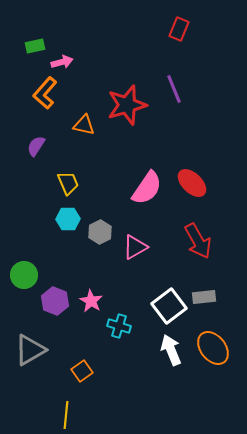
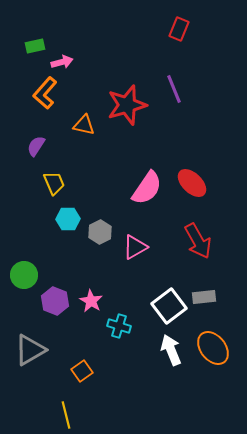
yellow trapezoid: moved 14 px left
yellow line: rotated 20 degrees counterclockwise
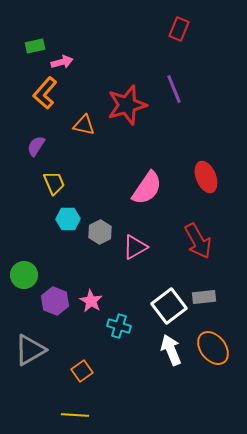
red ellipse: moved 14 px right, 6 px up; rotated 24 degrees clockwise
yellow line: moved 9 px right; rotated 72 degrees counterclockwise
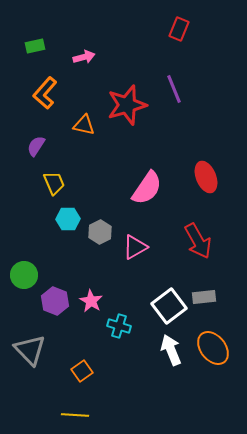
pink arrow: moved 22 px right, 5 px up
gray triangle: rotated 44 degrees counterclockwise
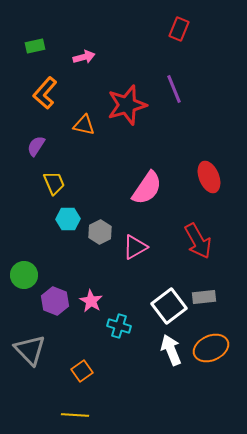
red ellipse: moved 3 px right
orange ellipse: moved 2 px left; rotated 76 degrees counterclockwise
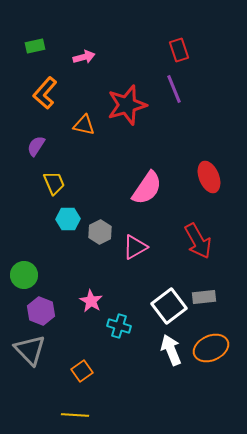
red rectangle: moved 21 px down; rotated 40 degrees counterclockwise
purple hexagon: moved 14 px left, 10 px down
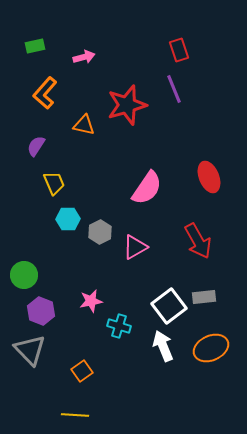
pink star: rotated 30 degrees clockwise
white arrow: moved 8 px left, 4 px up
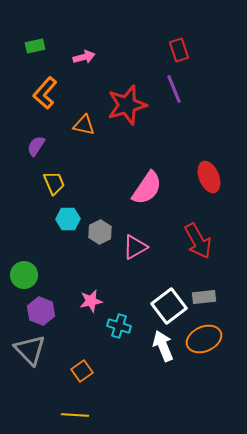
orange ellipse: moved 7 px left, 9 px up
